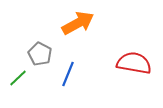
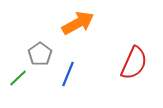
gray pentagon: rotated 10 degrees clockwise
red semicircle: rotated 104 degrees clockwise
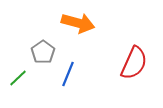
orange arrow: rotated 44 degrees clockwise
gray pentagon: moved 3 px right, 2 px up
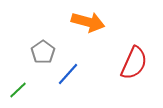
orange arrow: moved 10 px right, 1 px up
blue line: rotated 20 degrees clockwise
green line: moved 12 px down
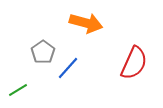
orange arrow: moved 2 px left, 1 px down
blue line: moved 6 px up
green line: rotated 12 degrees clockwise
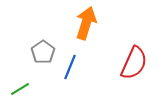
orange arrow: rotated 88 degrees counterclockwise
blue line: moved 2 px right, 1 px up; rotated 20 degrees counterclockwise
green line: moved 2 px right, 1 px up
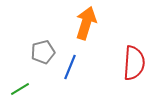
gray pentagon: rotated 20 degrees clockwise
red semicircle: rotated 20 degrees counterclockwise
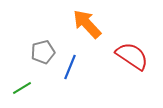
orange arrow: moved 1 px right, 1 px down; rotated 60 degrees counterclockwise
red semicircle: moved 2 px left, 7 px up; rotated 60 degrees counterclockwise
green line: moved 2 px right, 1 px up
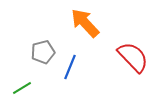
orange arrow: moved 2 px left, 1 px up
red semicircle: moved 1 px right, 1 px down; rotated 12 degrees clockwise
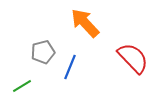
red semicircle: moved 1 px down
green line: moved 2 px up
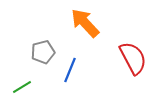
red semicircle: rotated 16 degrees clockwise
blue line: moved 3 px down
green line: moved 1 px down
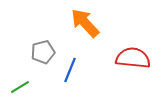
red semicircle: rotated 56 degrees counterclockwise
green line: moved 2 px left
